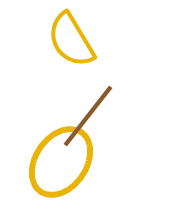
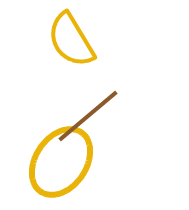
brown line: rotated 12 degrees clockwise
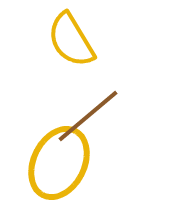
yellow ellipse: moved 2 px left, 1 px down; rotated 8 degrees counterclockwise
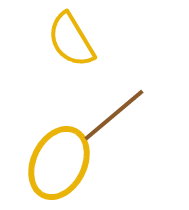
brown line: moved 26 px right, 1 px up
